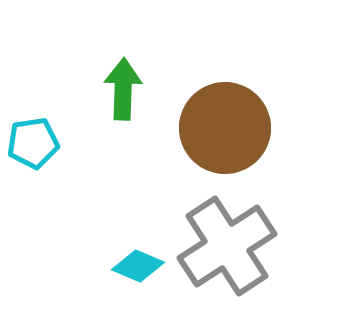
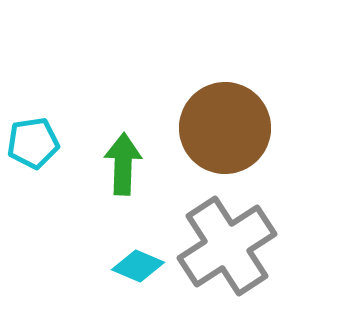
green arrow: moved 75 px down
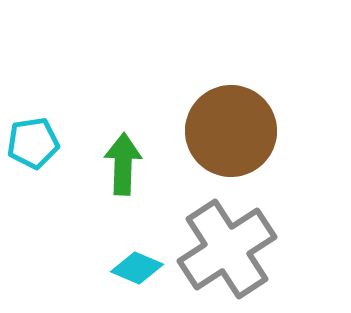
brown circle: moved 6 px right, 3 px down
gray cross: moved 3 px down
cyan diamond: moved 1 px left, 2 px down
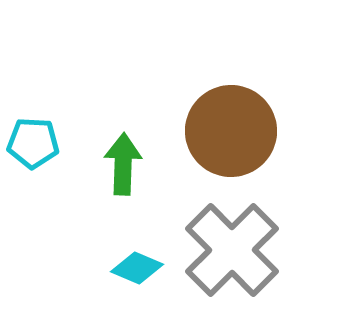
cyan pentagon: rotated 12 degrees clockwise
gray cross: moved 5 px right, 1 px down; rotated 12 degrees counterclockwise
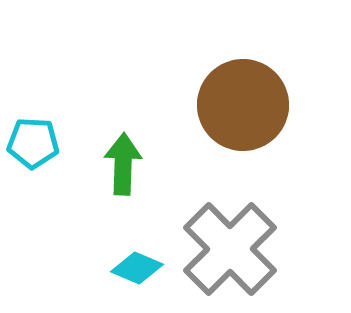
brown circle: moved 12 px right, 26 px up
gray cross: moved 2 px left, 1 px up
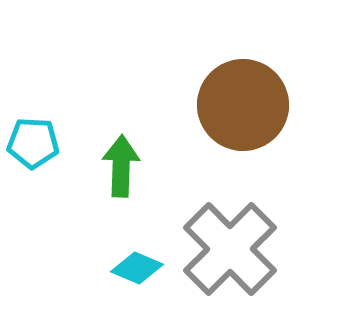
green arrow: moved 2 px left, 2 px down
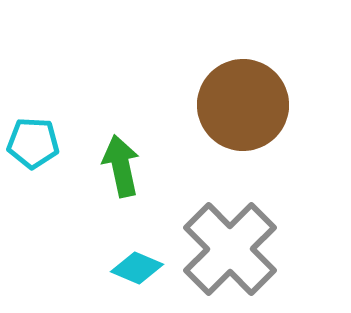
green arrow: rotated 14 degrees counterclockwise
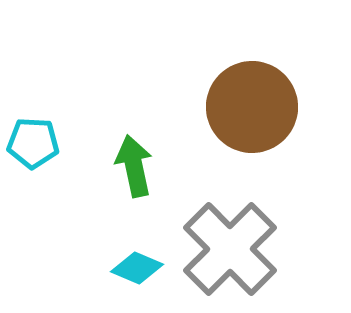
brown circle: moved 9 px right, 2 px down
green arrow: moved 13 px right
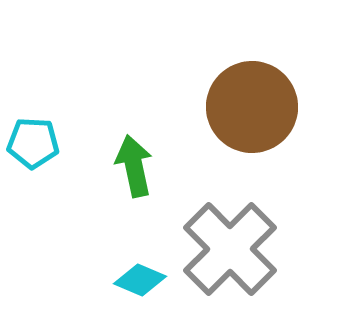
cyan diamond: moved 3 px right, 12 px down
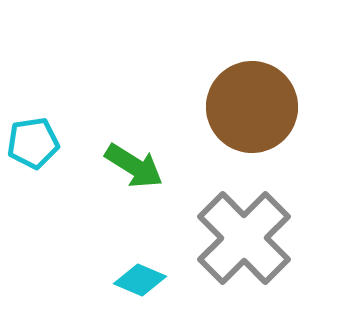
cyan pentagon: rotated 12 degrees counterclockwise
green arrow: rotated 134 degrees clockwise
gray cross: moved 14 px right, 11 px up
